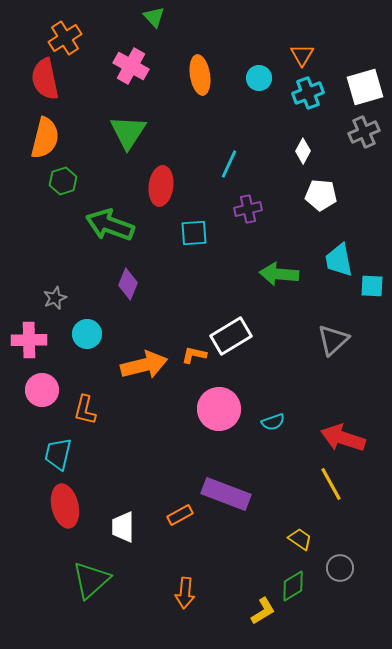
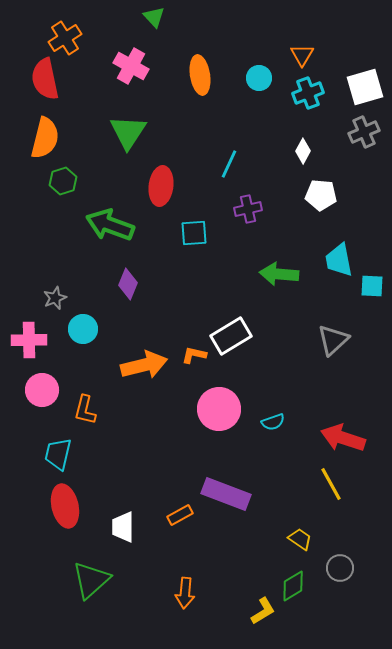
cyan circle at (87, 334): moved 4 px left, 5 px up
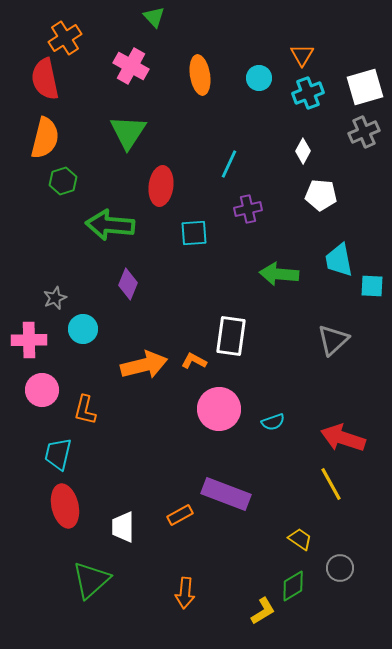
green arrow at (110, 225): rotated 15 degrees counterclockwise
white rectangle at (231, 336): rotated 51 degrees counterclockwise
orange L-shape at (194, 355): moved 6 px down; rotated 15 degrees clockwise
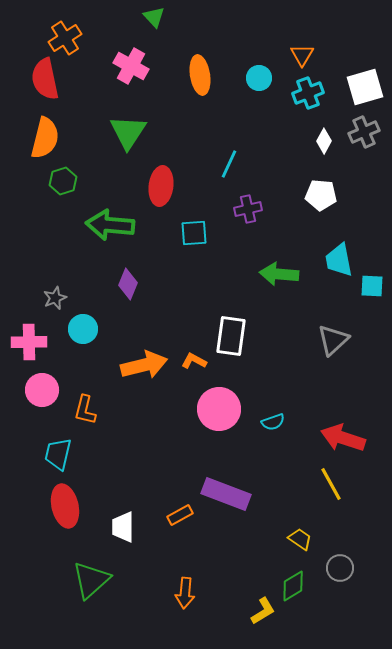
white diamond at (303, 151): moved 21 px right, 10 px up
pink cross at (29, 340): moved 2 px down
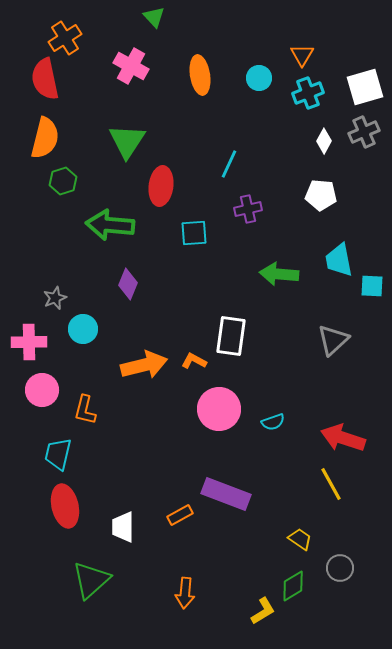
green triangle at (128, 132): moved 1 px left, 9 px down
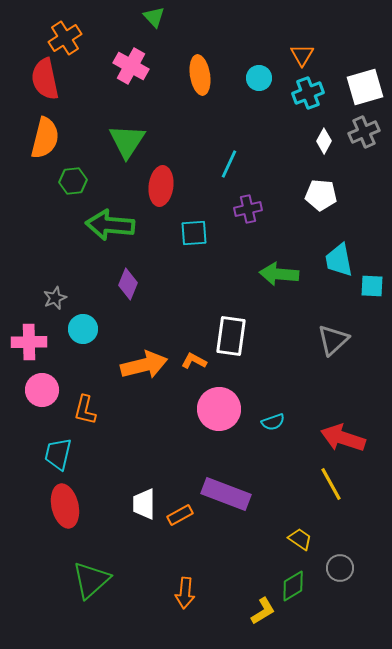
green hexagon at (63, 181): moved 10 px right; rotated 12 degrees clockwise
white trapezoid at (123, 527): moved 21 px right, 23 px up
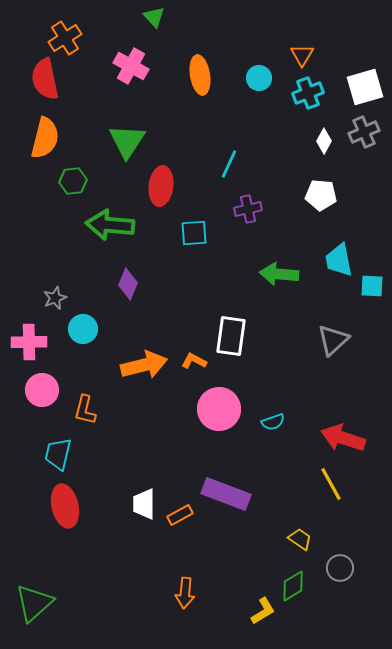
green triangle at (91, 580): moved 57 px left, 23 px down
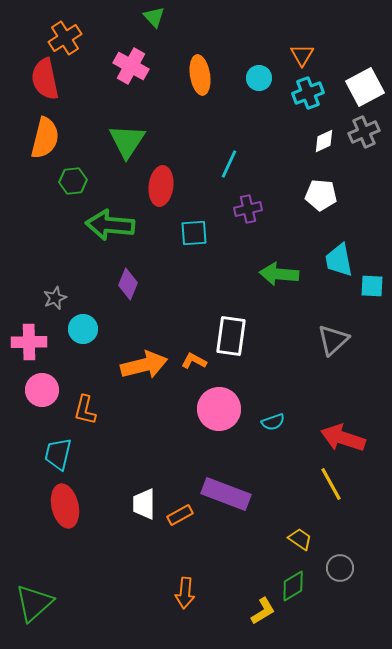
white square at (365, 87): rotated 12 degrees counterclockwise
white diamond at (324, 141): rotated 35 degrees clockwise
